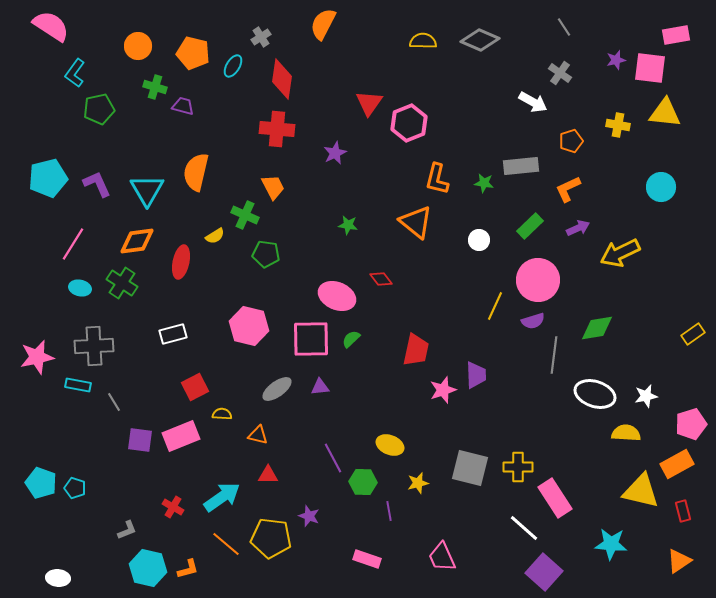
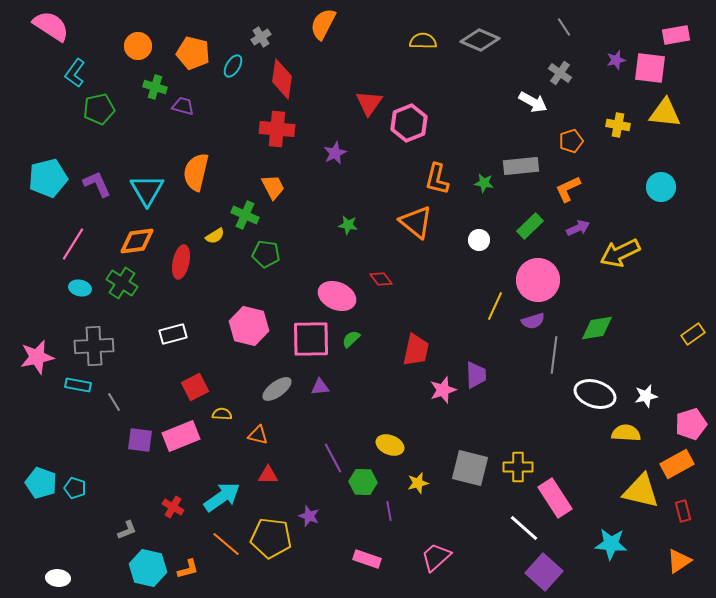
pink trapezoid at (442, 557): moved 6 px left; rotated 72 degrees clockwise
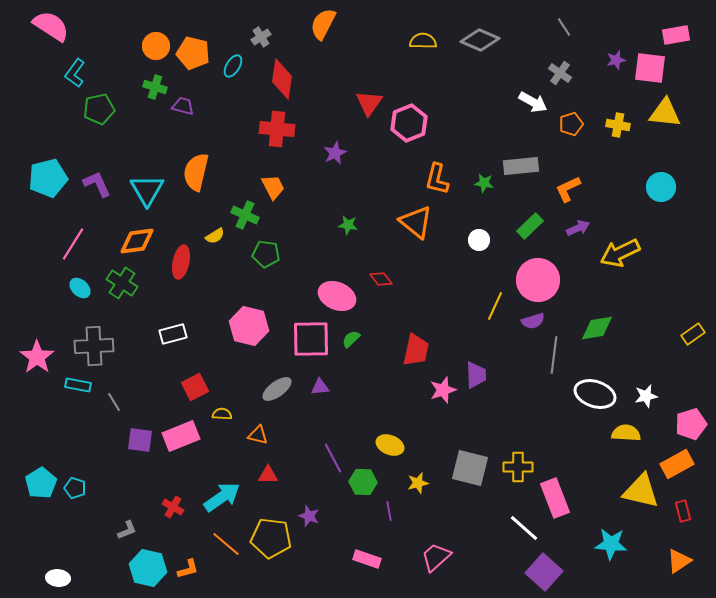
orange circle at (138, 46): moved 18 px right
orange pentagon at (571, 141): moved 17 px up
cyan ellipse at (80, 288): rotated 30 degrees clockwise
pink star at (37, 357): rotated 24 degrees counterclockwise
cyan pentagon at (41, 483): rotated 20 degrees clockwise
pink rectangle at (555, 498): rotated 12 degrees clockwise
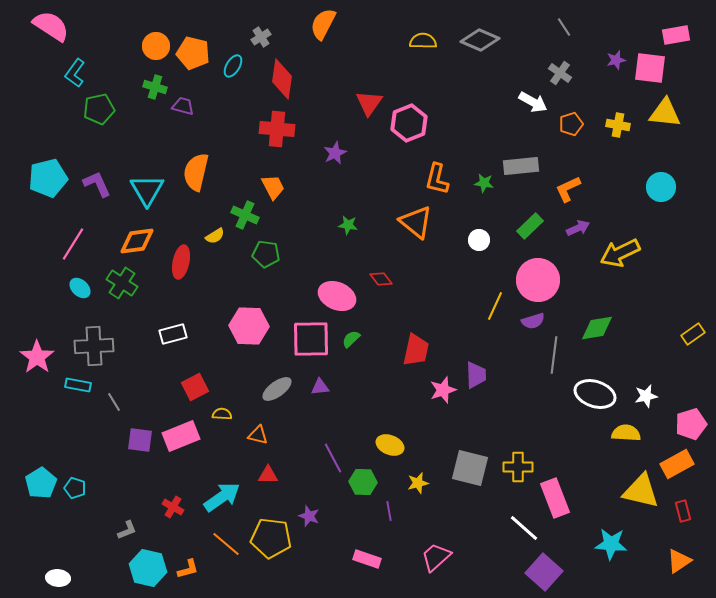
pink hexagon at (249, 326): rotated 12 degrees counterclockwise
